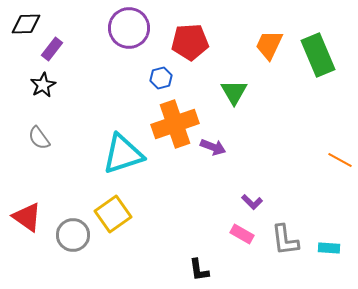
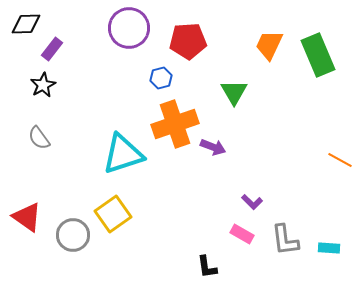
red pentagon: moved 2 px left, 1 px up
black L-shape: moved 8 px right, 3 px up
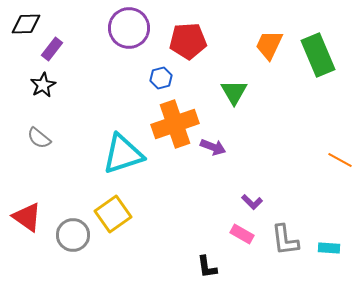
gray semicircle: rotated 15 degrees counterclockwise
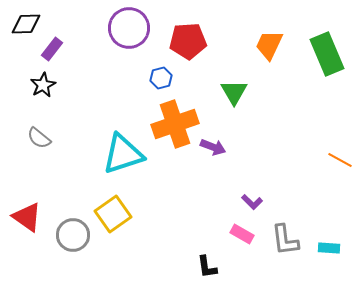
green rectangle: moved 9 px right, 1 px up
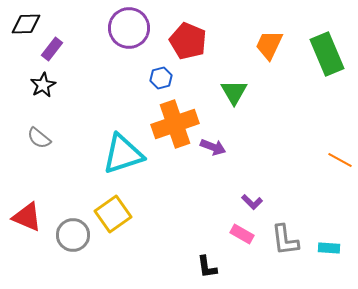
red pentagon: rotated 27 degrees clockwise
red triangle: rotated 12 degrees counterclockwise
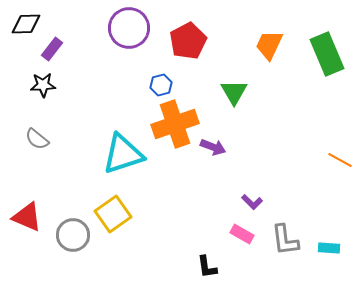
red pentagon: rotated 21 degrees clockwise
blue hexagon: moved 7 px down
black star: rotated 25 degrees clockwise
gray semicircle: moved 2 px left, 1 px down
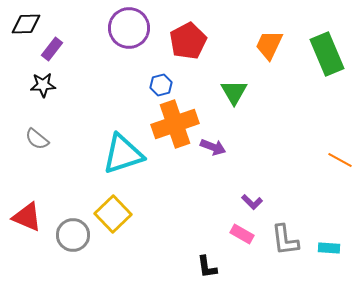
yellow square: rotated 9 degrees counterclockwise
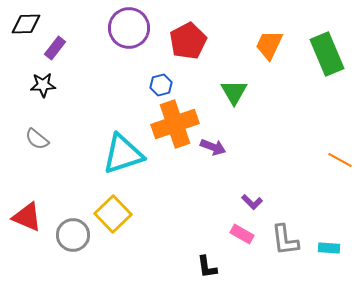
purple rectangle: moved 3 px right, 1 px up
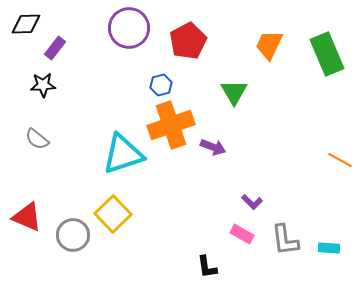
orange cross: moved 4 px left, 1 px down
